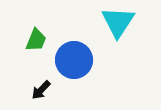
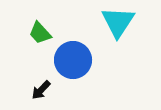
green trapezoid: moved 4 px right, 7 px up; rotated 115 degrees clockwise
blue circle: moved 1 px left
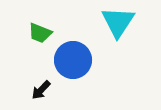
green trapezoid: rotated 25 degrees counterclockwise
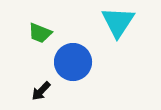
blue circle: moved 2 px down
black arrow: moved 1 px down
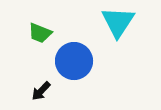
blue circle: moved 1 px right, 1 px up
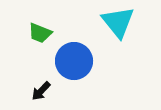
cyan triangle: rotated 12 degrees counterclockwise
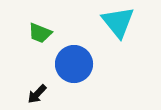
blue circle: moved 3 px down
black arrow: moved 4 px left, 3 px down
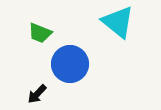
cyan triangle: rotated 12 degrees counterclockwise
blue circle: moved 4 px left
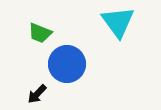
cyan triangle: rotated 15 degrees clockwise
blue circle: moved 3 px left
